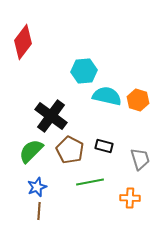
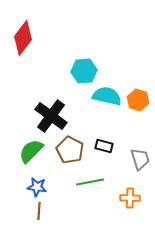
red diamond: moved 4 px up
blue star: rotated 30 degrees clockwise
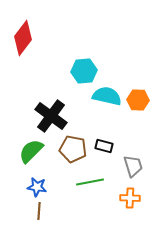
orange hexagon: rotated 15 degrees counterclockwise
brown pentagon: moved 3 px right, 1 px up; rotated 16 degrees counterclockwise
gray trapezoid: moved 7 px left, 7 px down
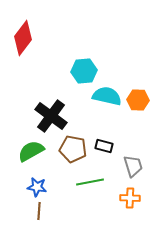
green semicircle: rotated 16 degrees clockwise
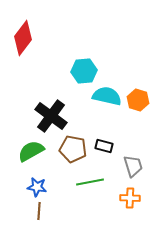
orange hexagon: rotated 15 degrees clockwise
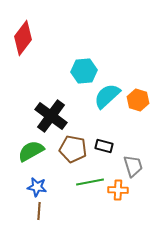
cyan semicircle: rotated 56 degrees counterclockwise
orange cross: moved 12 px left, 8 px up
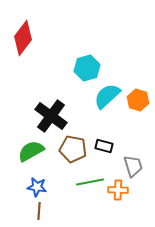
cyan hexagon: moved 3 px right, 3 px up; rotated 10 degrees counterclockwise
